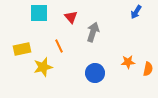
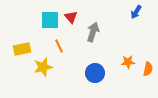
cyan square: moved 11 px right, 7 px down
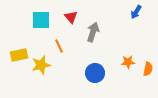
cyan square: moved 9 px left
yellow rectangle: moved 3 px left, 6 px down
yellow star: moved 2 px left, 2 px up
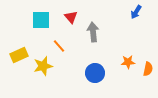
gray arrow: rotated 24 degrees counterclockwise
orange line: rotated 16 degrees counterclockwise
yellow rectangle: rotated 12 degrees counterclockwise
yellow star: moved 2 px right, 1 px down
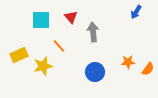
orange semicircle: rotated 24 degrees clockwise
blue circle: moved 1 px up
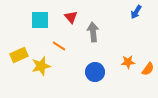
cyan square: moved 1 px left
orange line: rotated 16 degrees counterclockwise
yellow star: moved 2 px left
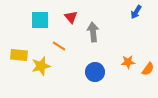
yellow rectangle: rotated 30 degrees clockwise
